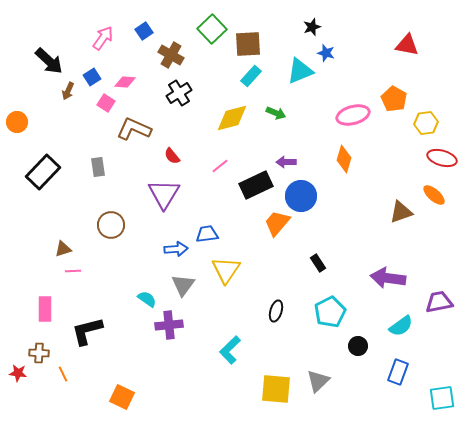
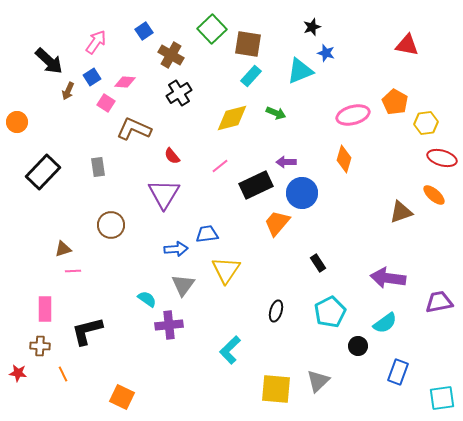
pink arrow at (103, 38): moved 7 px left, 4 px down
brown square at (248, 44): rotated 12 degrees clockwise
orange pentagon at (394, 99): moved 1 px right, 3 px down
blue circle at (301, 196): moved 1 px right, 3 px up
cyan semicircle at (401, 326): moved 16 px left, 3 px up
brown cross at (39, 353): moved 1 px right, 7 px up
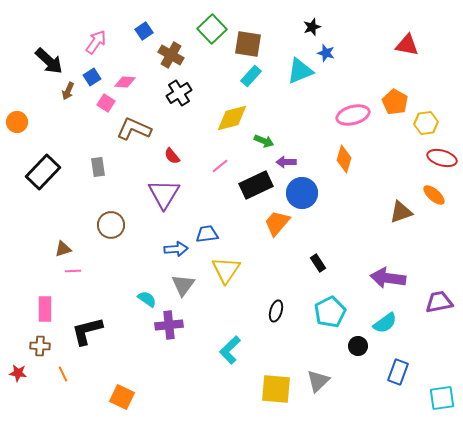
green arrow at (276, 113): moved 12 px left, 28 px down
